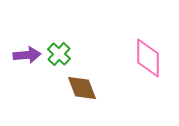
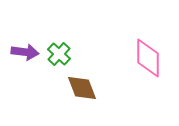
purple arrow: moved 2 px left, 3 px up; rotated 12 degrees clockwise
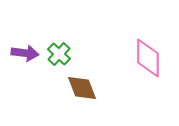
purple arrow: moved 1 px down
